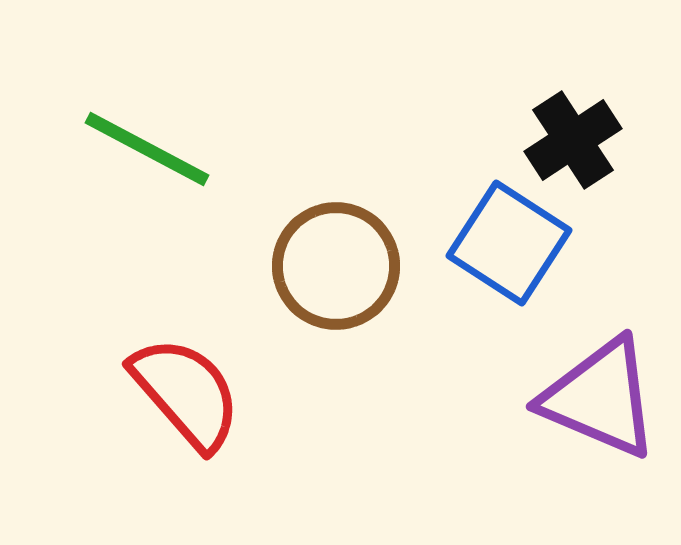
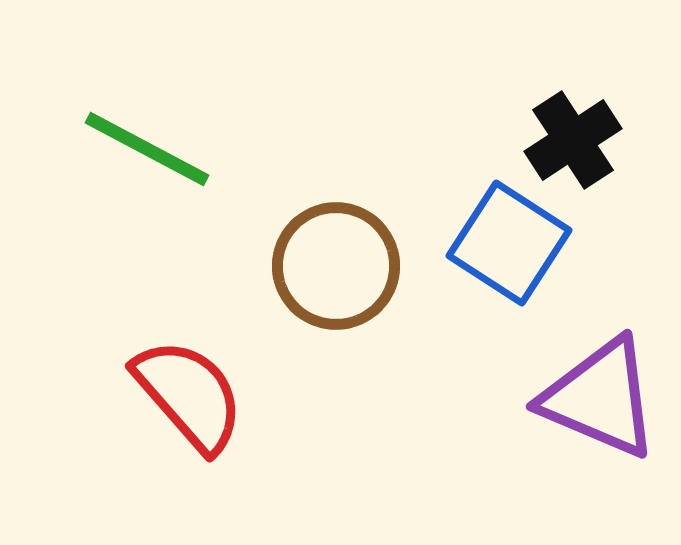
red semicircle: moved 3 px right, 2 px down
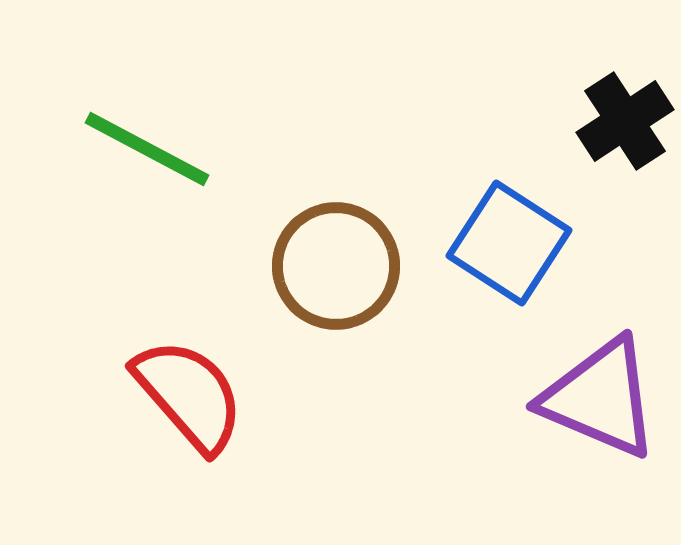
black cross: moved 52 px right, 19 px up
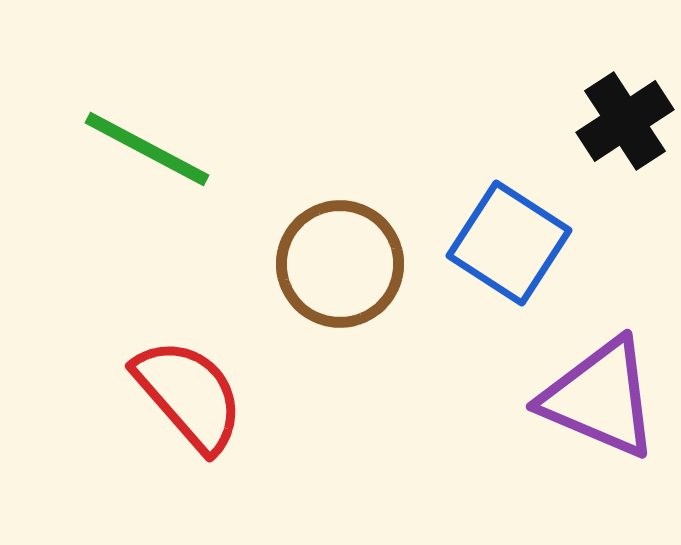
brown circle: moved 4 px right, 2 px up
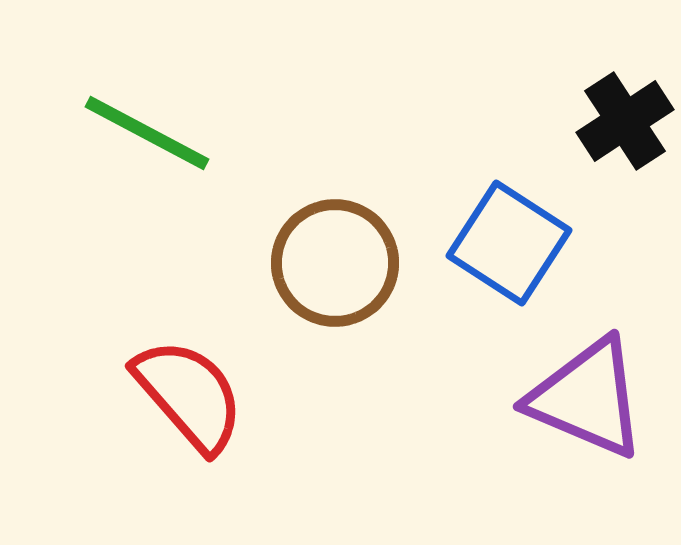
green line: moved 16 px up
brown circle: moved 5 px left, 1 px up
purple triangle: moved 13 px left
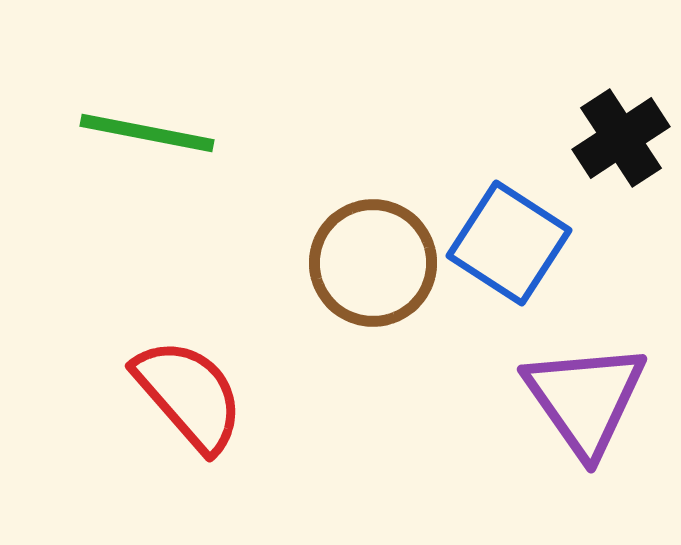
black cross: moved 4 px left, 17 px down
green line: rotated 17 degrees counterclockwise
brown circle: moved 38 px right
purple triangle: moved 2 px left, 1 px down; rotated 32 degrees clockwise
